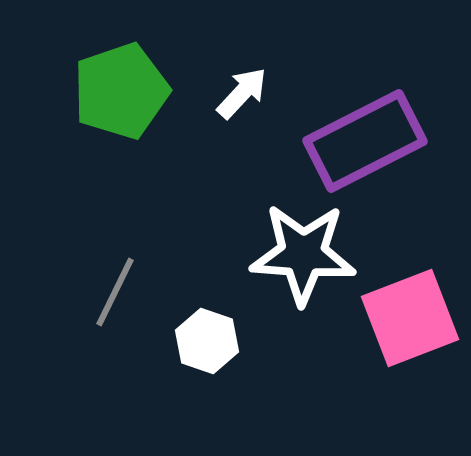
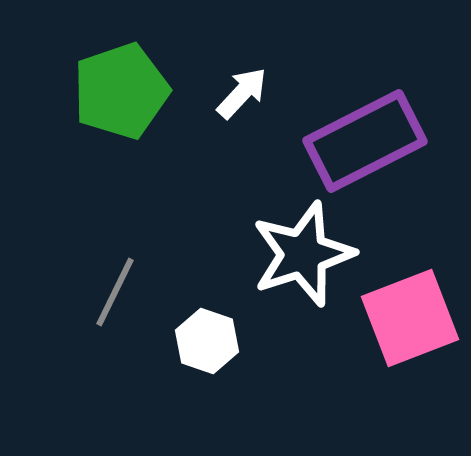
white star: rotated 22 degrees counterclockwise
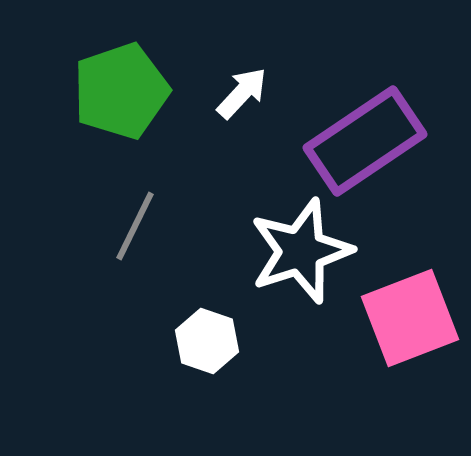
purple rectangle: rotated 7 degrees counterclockwise
white star: moved 2 px left, 3 px up
gray line: moved 20 px right, 66 px up
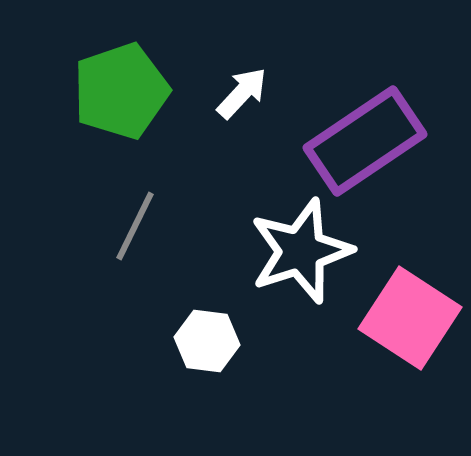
pink square: rotated 36 degrees counterclockwise
white hexagon: rotated 12 degrees counterclockwise
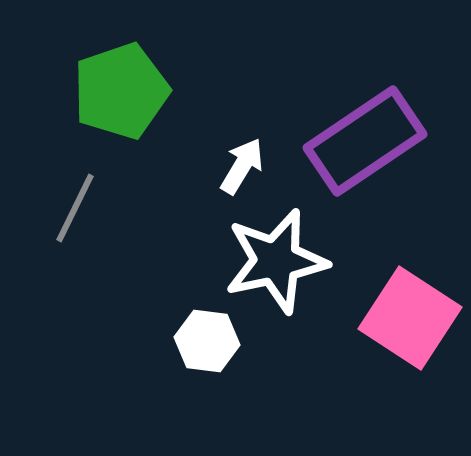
white arrow: moved 73 px down; rotated 12 degrees counterclockwise
gray line: moved 60 px left, 18 px up
white star: moved 25 px left, 10 px down; rotated 6 degrees clockwise
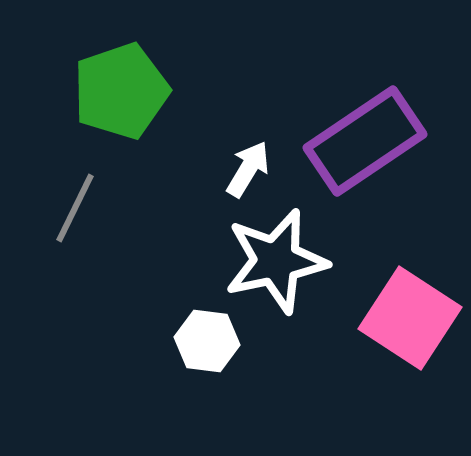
white arrow: moved 6 px right, 3 px down
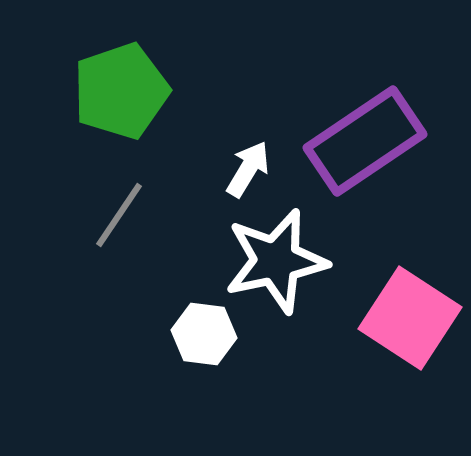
gray line: moved 44 px right, 7 px down; rotated 8 degrees clockwise
white hexagon: moved 3 px left, 7 px up
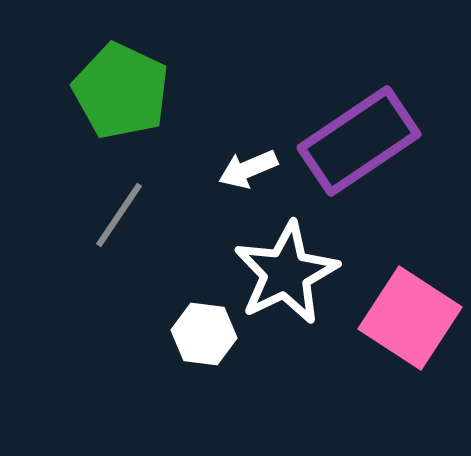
green pentagon: rotated 28 degrees counterclockwise
purple rectangle: moved 6 px left
white arrow: rotated 144 degrees counterclockwise
white star: moved 10 px right, 12 px down; rotated 14 degrees counterclockwise
